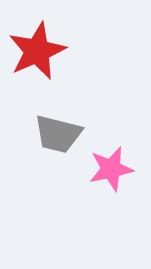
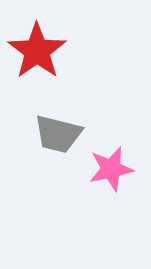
red star: rotated 12 degrees counterclockwise
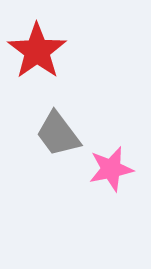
gray trapezoid: rotated 39 degrees clockwise
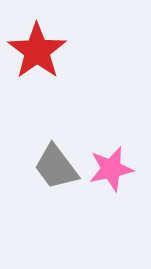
gray trapezoid: moved 2 px left, 33 px down
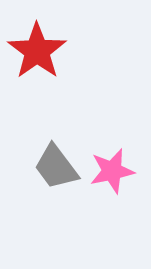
pink star: moved 1 px right, 2 px down
